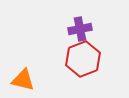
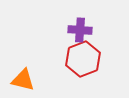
purple cross: moved 1 px down; rotated 15 degrees clockwise
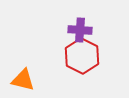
red hexagon: moved 1 px left, 3 px up; rotated 12 degrees counterclockwise
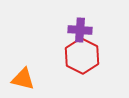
orange triangle: moved 1 px up
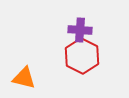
orange triangle: moved 1 px right, 1 px up
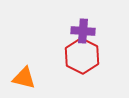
purple cross: moved 3 px right, 1 px down
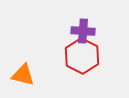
orange triangle: moved 1 px left, 3 px up
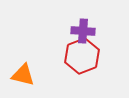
red hexagon: rotated 12 degrees clockwise
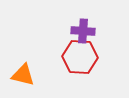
red hexagon: moved 2 px left, 1 px down; rotated 24 degrees clockwise
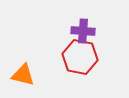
red hexagon: rotated 8 degrees clockwise
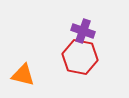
purple cross: rotated 15 degrees clockwise
